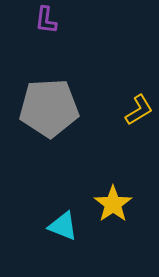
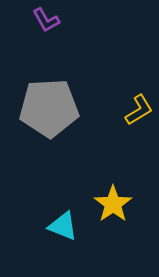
purple L-shape: rotated 36 degrees counterclockwise
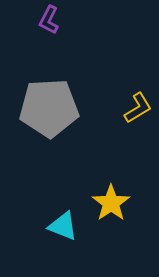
purple L-shape: moved 3 px right; rotated 56 degrees clockwise
yellow L-shape: moved 1 px left, 2 px up
yellow star: moved 2 px left, 1 px up
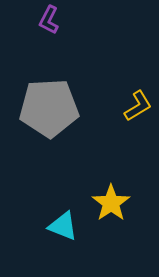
yellow L-shape: moved 2 px up
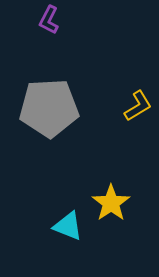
cyan triangle: moved 5 px right
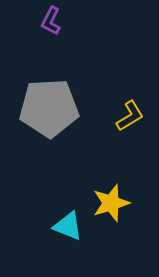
purple L-shape: moved 2 px right, 1 px down
yellow L-shape: moved 8 px left, 10 px down
yellow star: rotated 18 degrees clockwise
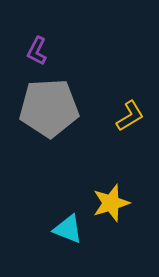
purple L-shape: moved 14 px left, 30 px down
cyan triangle: moved 3 px down
